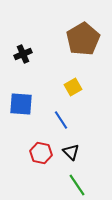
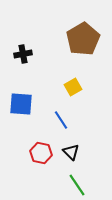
black cross: rotated 12 degrees clockwise
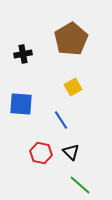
brown pentagon: moved 12 px left
green line: moved 3 px right; rotated 15 degrees counterclockwise
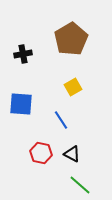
black triangle: moved 1 px right, 2 px down; rotated 18 degrees counterclockwise
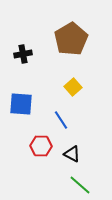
yellow square: rotated 12 degrees counterclockwise
red hexagon: moved 7 px up; rotated 10 degrees counterclockwise
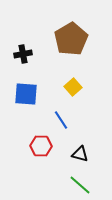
blue square: moved 5 px right, 10 px up
black triangle: moved 8 px right; rotated 12 degrees counterclockwise
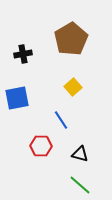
blue square: moved 9 px left, 4 px down; rotated 15 degrees counterclockwise
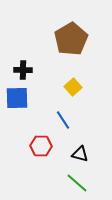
black cross: moved 16 px down; rotated 12 degrees clockwise
blue square: rotated 10 degrees clockwise
blue line: moved 2 px right
green line: moved 3 px left, 2 px up
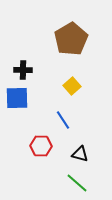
yellow square: moved 1 px left, 1 px up
